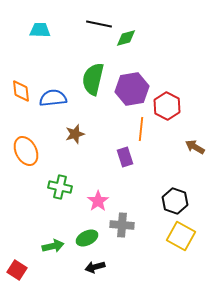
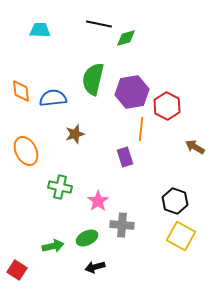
purple hexagon: moved 3 px down
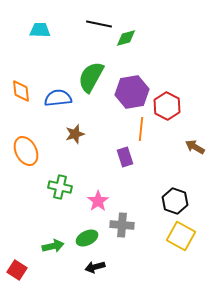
green semicircle: moved 2 px left, 2 px up; rotated 16 degrees clockwise
blue semicircle: moved 5 px right
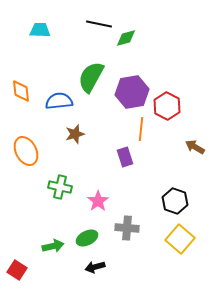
blue semicircle: moved 1 px right, 3 px down
gray cross: moved 5 px right, 3 px down
yellow square: moved 1 px left, 3 px down; rotated 12 degrees clockwise
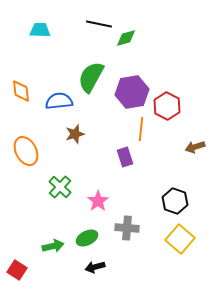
brown arrow: rotated 48 degrees counterclockwise
green cross: rotated 30 degrees clockwise
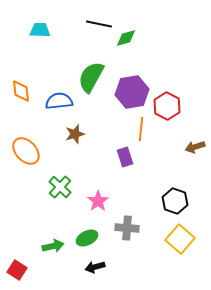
orange ellipse: rotated 16 degrees counterclockwise
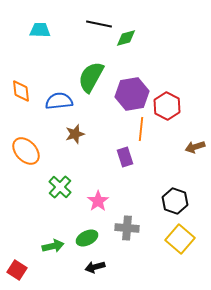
purple hexagon: moved 2 px down
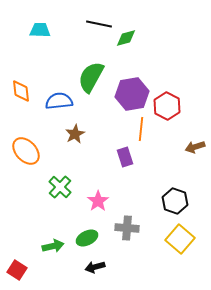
brown star: rotated 12 degrees counterclockwise
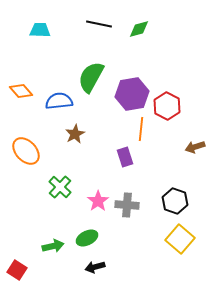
green diamond: moved 13 px right, 9 px up
orange diamond: rotated 35 degrees counterclockwise
gray cross: moved 23 px up
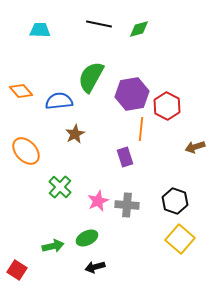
pink star: rotated 10 degrees clockwise
